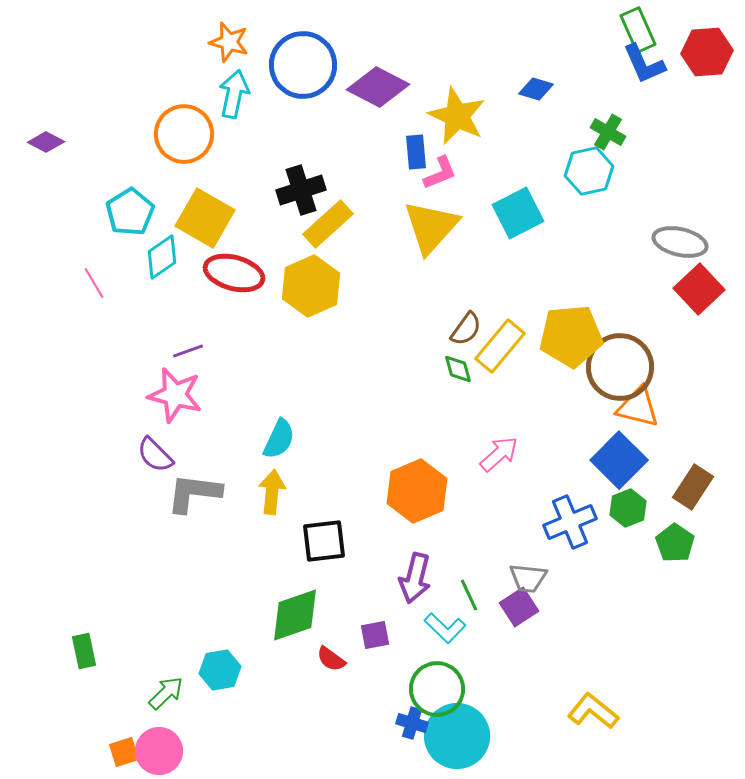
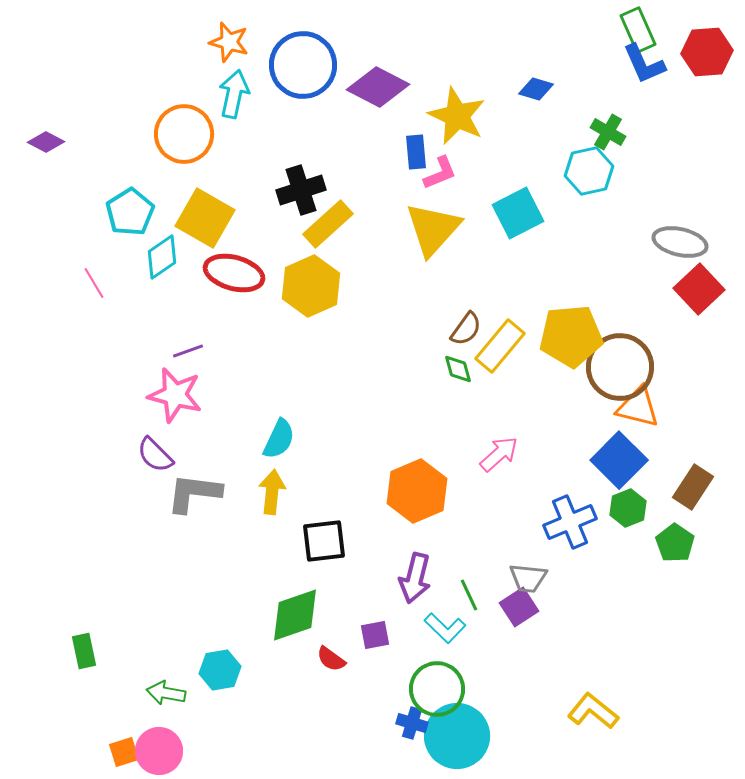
yellow triangle at (431, 227): moved 2 px right, 2 px down
green arrow at (166, 693): rotated 126 degrees counterclockwise
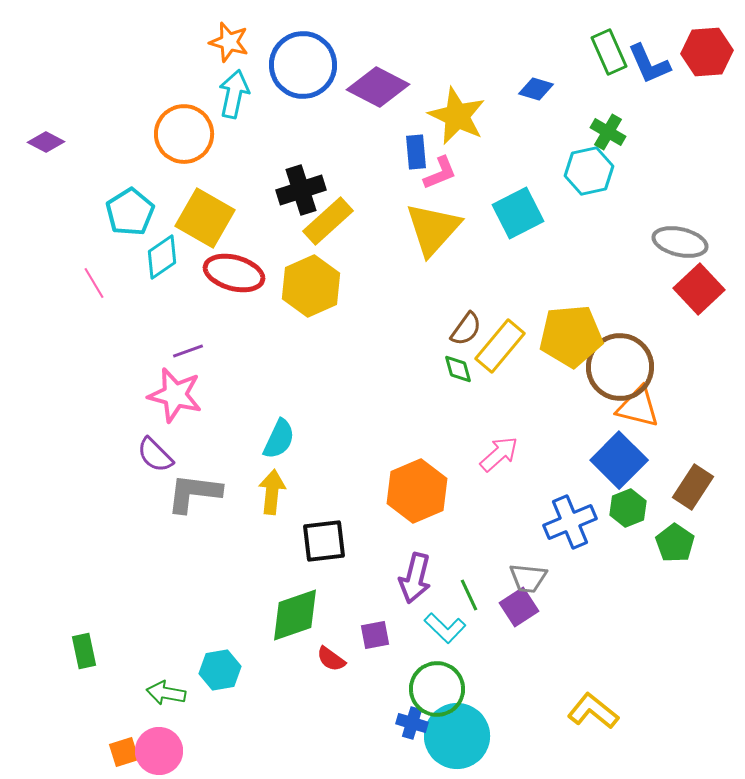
green rectangle at (638, 30): moved 29 px left, 22 px down
blue L-shape at (644, 64): moved 5 px right
yellow rectangle at (328, 224): moved 3 px up
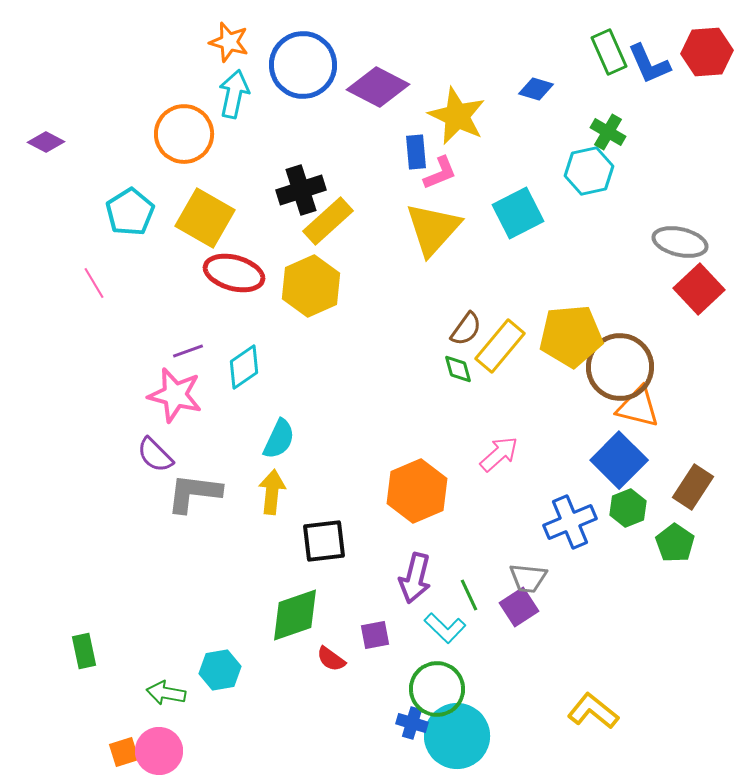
cyan diamond at (162, 257): moved 82 px right, 110 px down
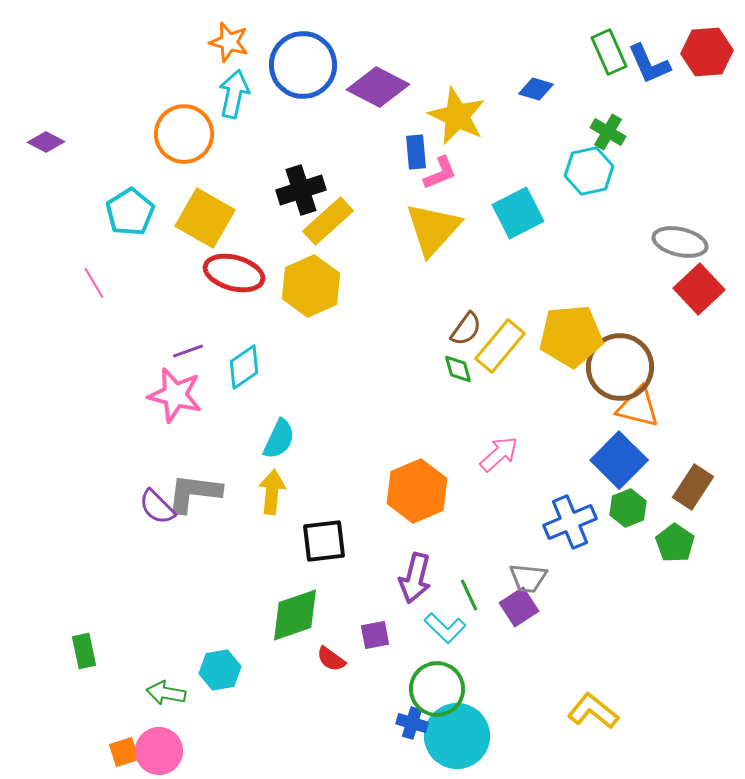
purple semicircle at (155, 455): moved 2 px right, 52 px down
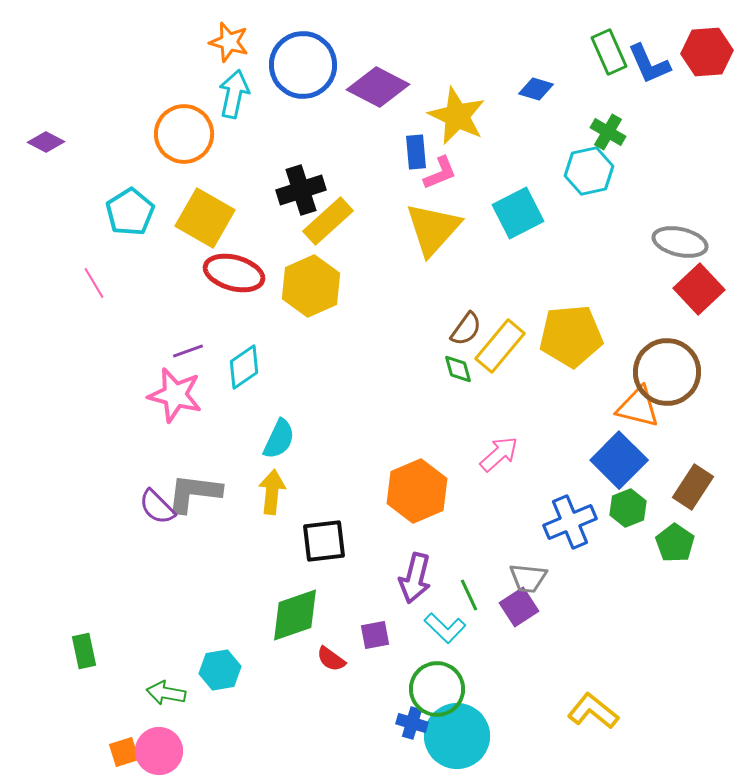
brown circle at (620, 367): moved 47 px right, 5 px down
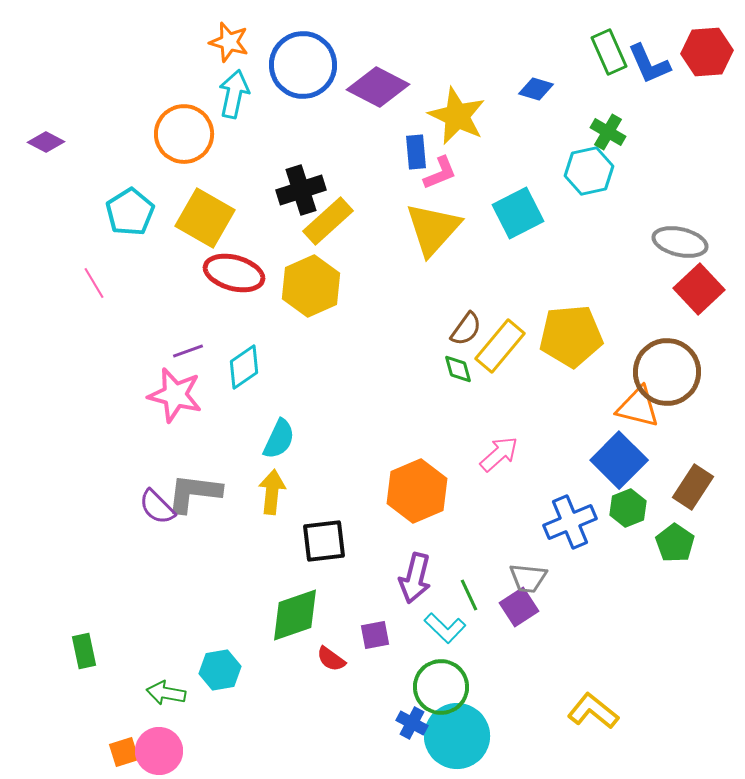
green circle at (437, 689): moved 4 px right, 2 px up
blue cross at (412, 723): rotated 12 degrees clockwise
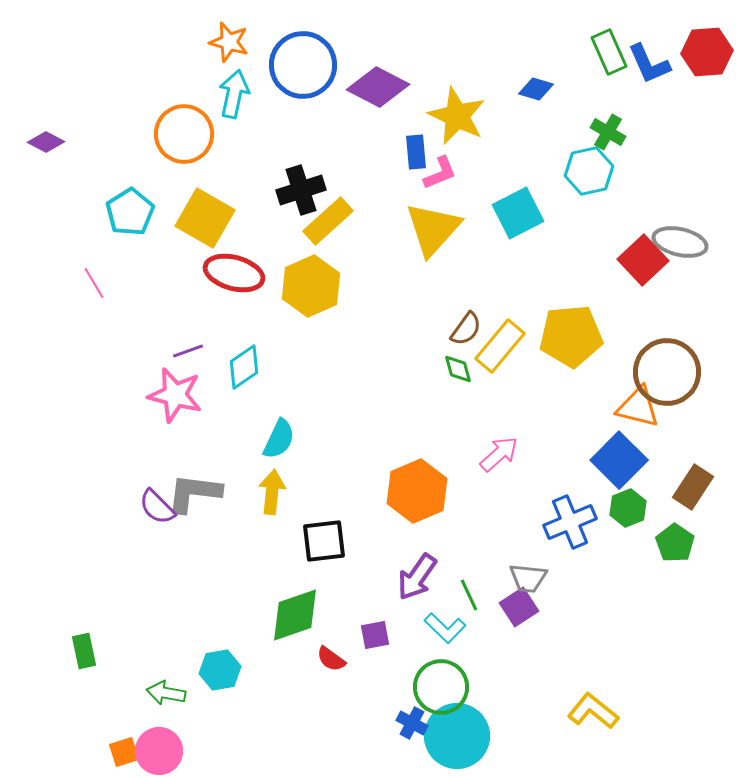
red square at (699, 289): moved 56 px left, 29 px up
purple arrow at (415, 578): moved 2 px right, 1 px up; rotated 21 degrees clockwise
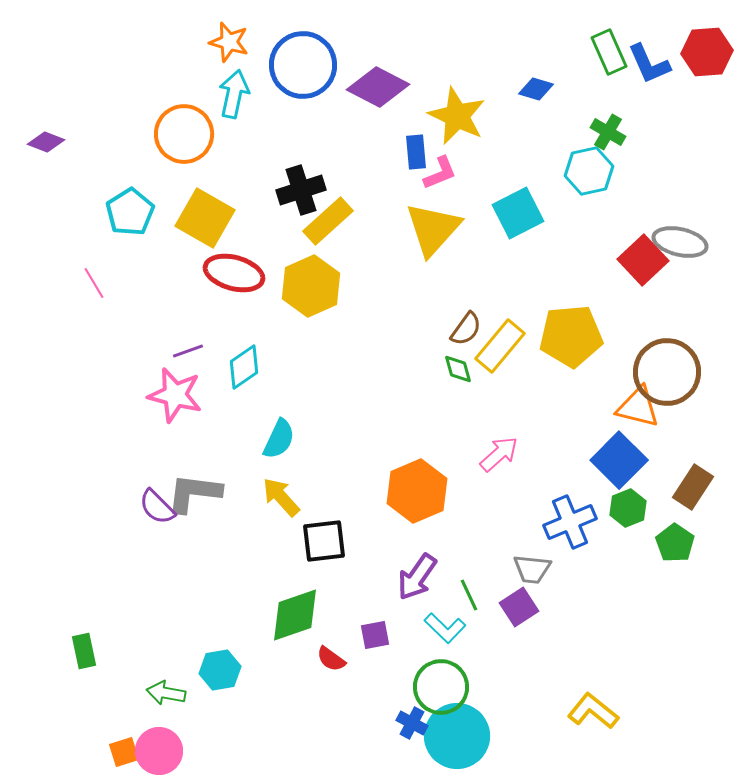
purple diamond at (46, 142): rotated 6 degrees counterclockwise
yellow arrow at (272, 492): moved 9 px right, 5 px down; rotated 48 degrees counterclockwise
gray trapezoid at (528, 578): moved 4 px right, 9 px up
